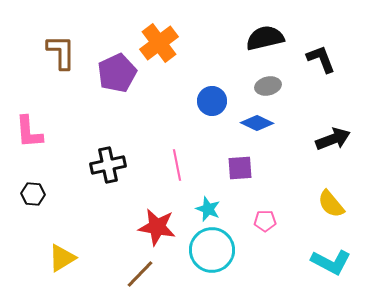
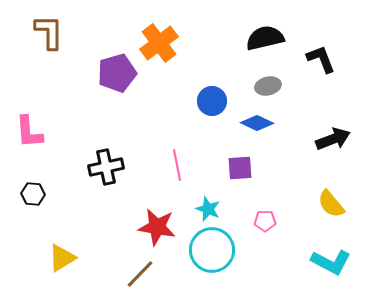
brown L-shape: moved 12 px left, 20 px up
purple pentagon: rotated 9 degrees clockwise
black cross: moved 2 px left, 2 px down
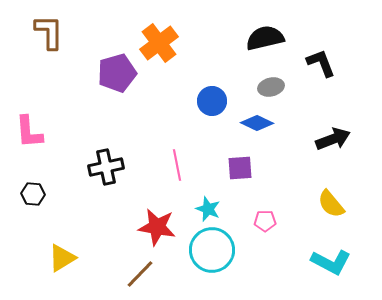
black L-shape: moved 4 px down
gray ellipse: moved 3 px right, 1 px down
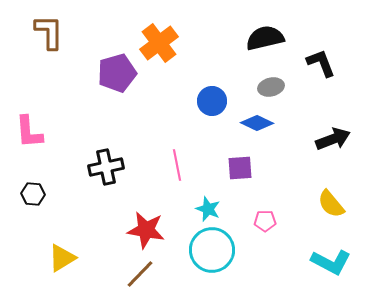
red star: moved 11 px left, 3 px down
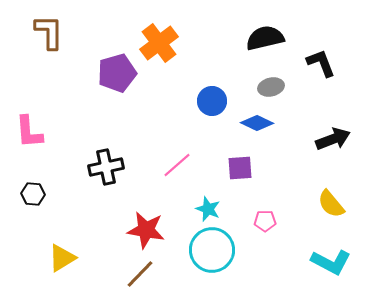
pink line: rotated 60 degrees clockwise
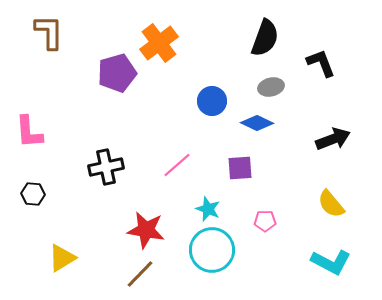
black semicircle: rotated 123 degrees clockwise
